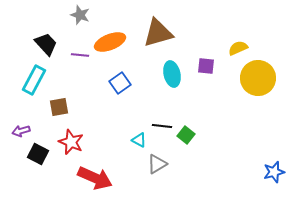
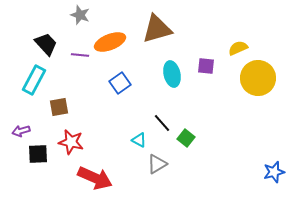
brown triangle: moved 1 px left, 4 px up
black line: moved 3 px up; rotated 42 degrees clockwise
green square: moved 3 px down
red star: rotated 10 degrees counterclockwise
black square: rotated 30 degrees counterclockwise
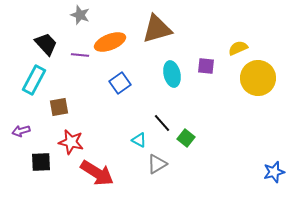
black square: moved 3 px right, 8 px down
red arrow: moved 2 px right, 5 px up; rotated 8 degrees clockwise
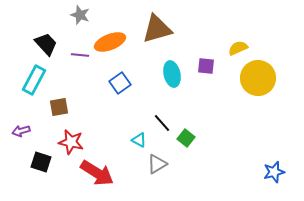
black square: rotated 20 degrees clockwise
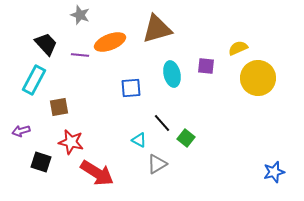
blue square: moved 11 px right, 5 px down; rotated 30 degrees clockwise
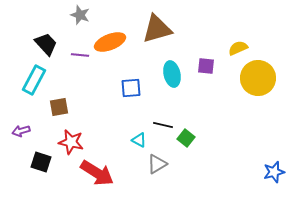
black line: moved 1 px right, 2 px down; rotated 36 degrees counterclockwise
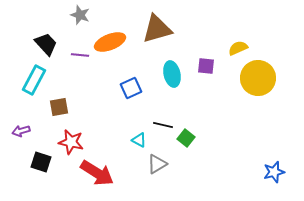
blue square: rotated 20 degrees counterclockwise
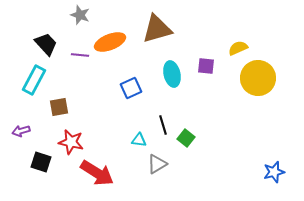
black line: rotated 60 degrees clockwise
cyan triangle: rotated 21 degrees counterclockwise
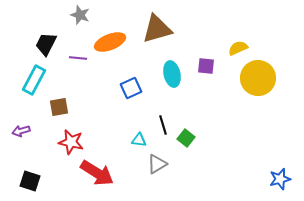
black trapezoid: rotated 110 degrees counterclockwise
purple line: moved 2 px left, 3 px down
black square: moved 11 px left, 19 px down
blue star: moved 6 px right, 7 px down
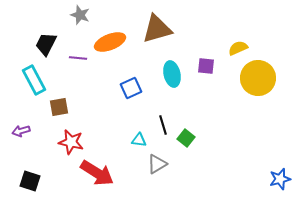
cyan rectangle: rotated 56 degrees counterclockwise
